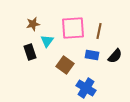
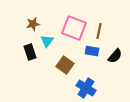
pink square: moved 1 px right; rotated 25 degrees clockwise
blue rectangle: moved 4 px up
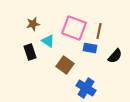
cyan triangle: moved 1 px right; rotated 32 degrees counterclockwise
blue rectangle: moved 2 px left, 3 px up
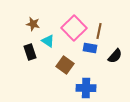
brown star: rotated 24 degrees clockwise
pink square: rotated 25 degrees clockwise
blue cross: rotated 30 degrees counterclockwise
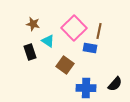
black semicircle: moved 28 px down
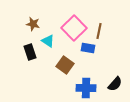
blue rectangle: moved 2 px left
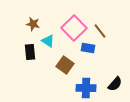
brown line: moved 1 px right; rotated 49 degrees counterclockwise
black rectangle: rotated 14 degrees clockwise
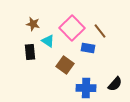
pink square: moved 2 px left
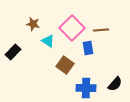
brown line: moved 1 px right, 1 px up; rotated 56 degrees counterclockwise
blue rectangle: rotated 72 degrees clockwise
black rectangle: moved 17 px left; rotated 49 degrees clockwise
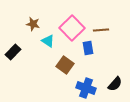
blue cross: rotated 18 degrees clockwise
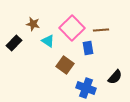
black rectangle: moved 1 px right, 9 px up
black semicircle: moved 7 px up
